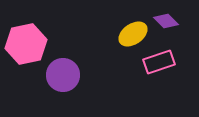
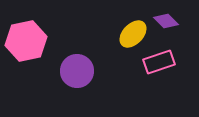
yellow ellipse: rotated 12 degrees counterclockwise
pink hexagon: moved 3 px up
purple circle: moved 14 px right, 4 px up
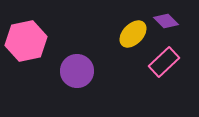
pink rectangle: moved 5 px right; rotated 24 degrees counterclockwise
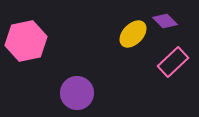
purple diamond: moved 1 px left
pink rectangle: moved 9 px right
purple circle: moved 22 px down
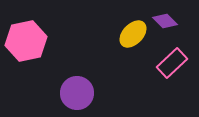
pink rectangle: moved 1 px left, 1 px down
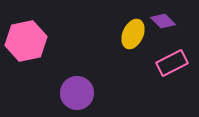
purple diamond: moved 2 px left
yellow ellipse: rotated 20 degrees counterclockwise
pink rectangle: rotated 16 degrees clockwise
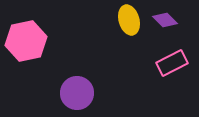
purple diamond: moved 2 px right, 1 px up
yellow ellipse: moved 4 px left, 14 px up; rotated 40 degrees counterclockwise
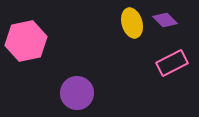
yellow ellipse: moved 3 px right, 3 px down
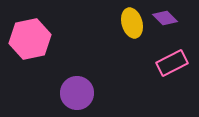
purple diamond: moved 2 px up
pink hexagon: moved 4 px right, 2 px up
